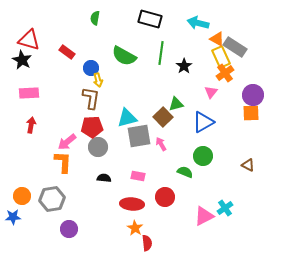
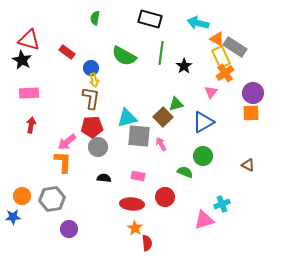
yellow arrow at (98, 80): moved 4 px left
purple circle at (253, 95): moved 2 px up
gray square at (139, 136): rotated 15 degrees clockwise
cyan cross at (225, 208): moved 3 px left, 4 px up; rotated 14 degrees clockwise
pink triangle at (204, 216): moved 4 px down; rotated 10 degrees clockwise
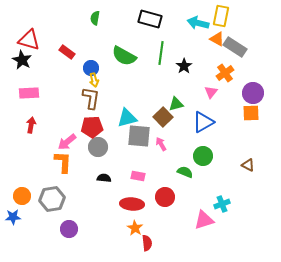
yellow rectangle at (221, 57): moved 41 px up; rotated 35 degrees clockwise
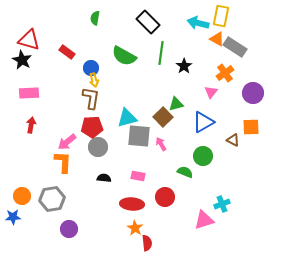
black rectangle at (150, 19): moved 2 px left, 3 px down; rotated 30 degrees clockwise
orange square at (251, 113): moved 14 px down
brown triangle at (248, 165): moved 15 px left, 25 px up
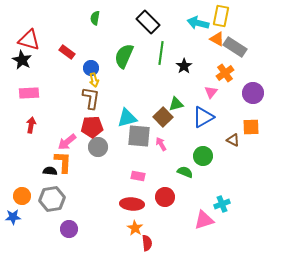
green semicircle at (124, 56): rotated 85 degrees clockwise
blue triangle at (203, 122): moved 5 px up
black semicircle at (104, 178): moved 54 px left, 7 px up
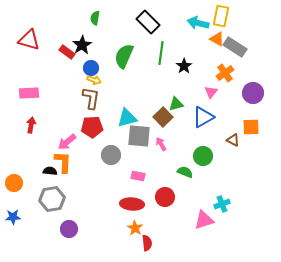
black star at (22, 60): moved 60 px right, 15 px up; rotated 12 degrees clockwise
yellow arrow at (94, 80): rotated 56 degrees counterclockwise
gray circle at (98, 147): moved 13 px right, 8 px down
orange circle at (22, 196): moved 8 px left, 13 px up
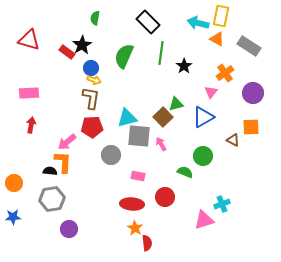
gray rectangle at (235, 47): moved 14 px right, 1 px up
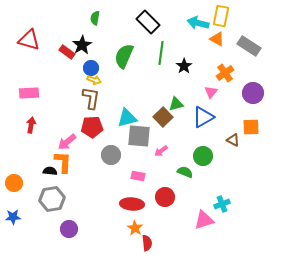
pink arrow at (161, 144): moved 7 px down; rotated 96 degrees counterclockwise
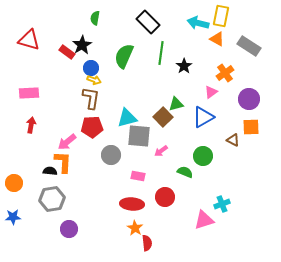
pink triangle at (211, 92): rotated 16 degrees clockwise
purple circle at (253, 93): moved 4 px left, 6 px down
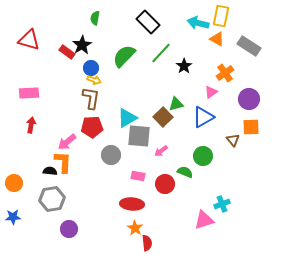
green line at (161, 53): rotated 35 degrees clockwise
green semicircle at (124, 56): rotated 20 degrees clockwise
cyan triangle at (127, 118): rotated 15 degrees counterclockwise
brown triangle at (233, 140): rotated 24 degrees clockwise
red circle at (165, 197): moved 13 px up
